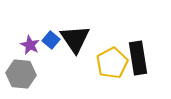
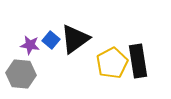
black triangle: rotated 28 degrees clockwise
purple star: rotated 18 degrees counterclockwise
black rectangle: moved 3 px down
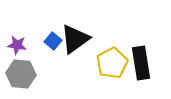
blue square: moved 2 px right, 1 px down
purple star: moved 13 px left
black rectangle: moved 3 px right, 2 px down
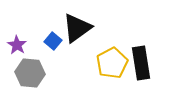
black triangle: moved 2 px right, 11 px up
purple star: rotated 24 degrees clockwise
gray hexagon: moved 9 px right, 1 px up
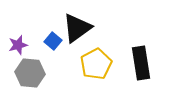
purple star: moved 1 px right; rotated 24 degrees clockwise
yellow pentagon: moved 16 px left, 1 px down
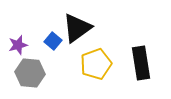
yellow pentagon: rotated 8 degrees clockwise
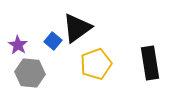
purple star: rotated 24 degrees counterclockwise
black rectangle: moved 9 px right
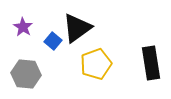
purple star: moved 5 px right, 18 px up
black rectangle: moved 1 px right
gray hexagon: moved 4 px left, 1 px down
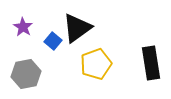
gray hexagon: rotated 16 degrees counterclockwise
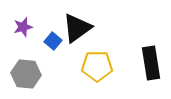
purple star: rotated 24 degrees clockwise
yellow pentagon: moved 1 px right, 2 px down; rotated 20 degrees clockwise
gray hexagon: rotated 16 degrees clockwise
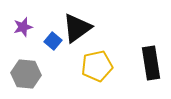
yellow pentagon: rotated 12 degrees counterclockwise
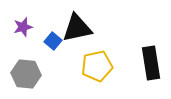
black triangle: rotated 24 degrees clockwise
